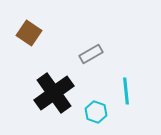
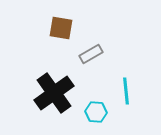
brown square: moved 32 px right, 5 px up; rotated 25 degrees counterclockwise
cyan hexagon: rotated 15 degrees counterclockwise
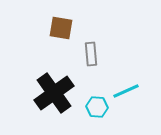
gray rectangle: rotated 65 degrees counterclockwise
cyan line: rotated 72 degrees clockwise
cyan hexagon: moved 1 px right, 5 px up
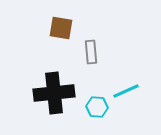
gray rectangle: moved 2 px up
black cross: rotated 30 degrees clockwise
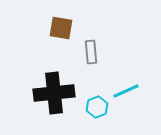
cyan hexagon: rotated 25 degrees counterclockwise
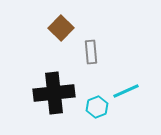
brown square: rotated 35 degrees clockwise
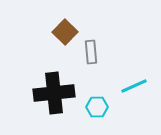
brown square: moved 4 px right, 4 px down
cyan line: moved 8 px right, 5 px up
cyan hexagon: rotated 20 degrees clockwise
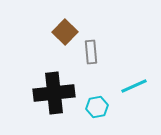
cyan hexagon: rotated 10 degrees counterclockwise
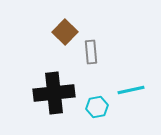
cyan line: moved 3 px left, 4 px down; rotated 12 degrees clockwise
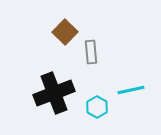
black cross: rotated 15 degrees counterclockwise
cyan hexagon: rotated 20 degrees counterclockwise
